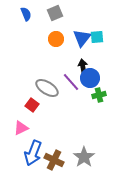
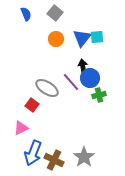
gray square: rotated 28 degrees counterclockwise
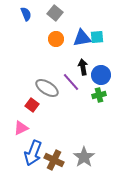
blue triangle: rotated 42 degrees clockwise
blue circle: moved 11 px right, 3 px up
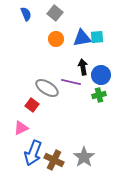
purple line: rotated 36 degrees counterclockwise
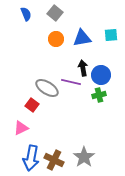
cyan square: moved 14 px right, 2 px up
black arrow: moved 1 px down
blue arrow: moved 2 px left, 5 px down; rotated 10 degrees counterclockwise
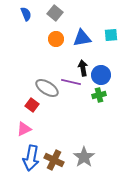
pink triangle: moved 3 px right, 1 px down
